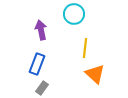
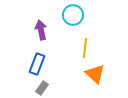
cyan circle: moved 1 px left, 1 px down
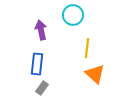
yellow line: moved 2 px right
blue rectangle: rotated 15 degrees counterclockwise
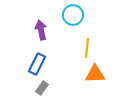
blue rectangle: rotated 20 degrees clockwise
orange triangle: rotated 45 degrees counterclockwise
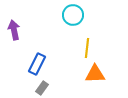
purple arrow: moved 27 px left
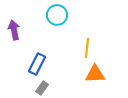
cyan circle: moved 16 px left
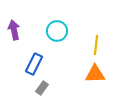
cyan circle: moved 16 px down
yellow line: moved 9 px right, 3 px up
blue rectangle: moved 3 px left
